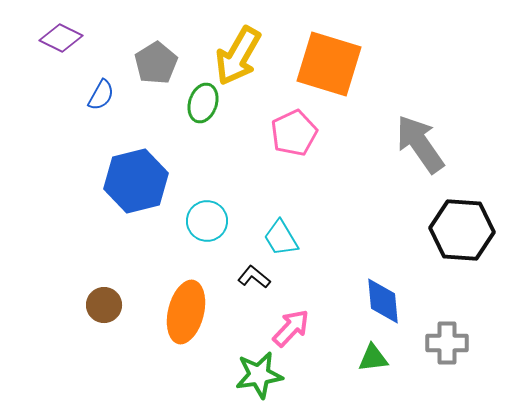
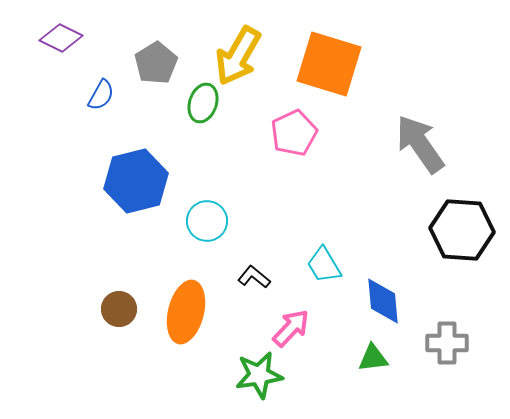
cyan trapezoid: moved 43 px right, 27 px down
brown circle: moved 15 px right, 4 px down
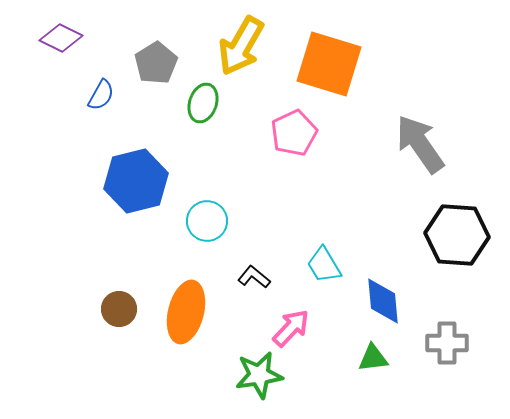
yellow arrow: moved 3 px right, 10 px up
black hexagon: moved 5 px left, 5 px down
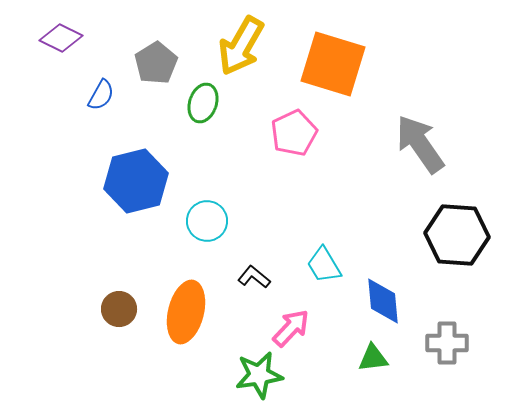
orange square: moved 4 px right
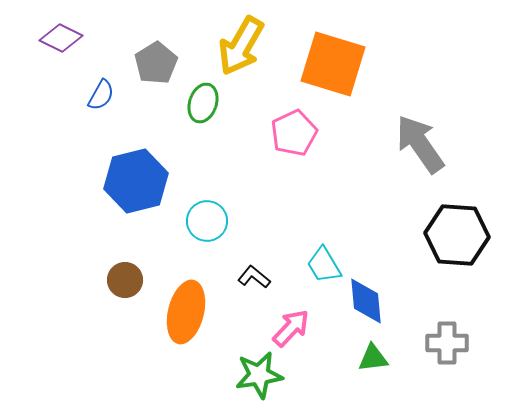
blue diamond: moved 17 px left
brown circle: moved 6 px right, 29 px up
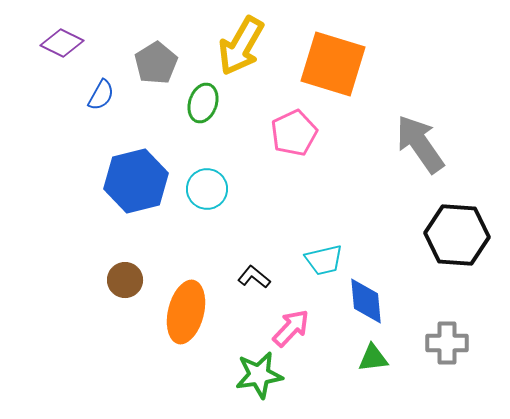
purple diamond: moved 1 px right, 5 px down
cyan circle: moved 32 px up
cyan trapezoid: moved 5 px up; rotated 72 degrees counterclockwise
